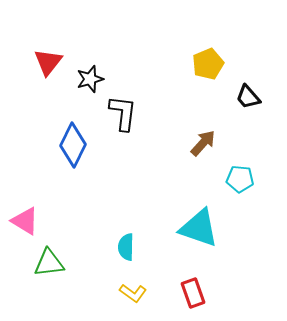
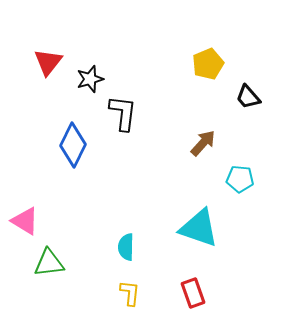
yellow L-shape: moved 3 px left; rotated 120 degrees counterclockwise
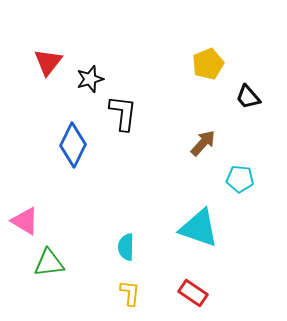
red rectangle: rotated 36 degrees counterclockwise
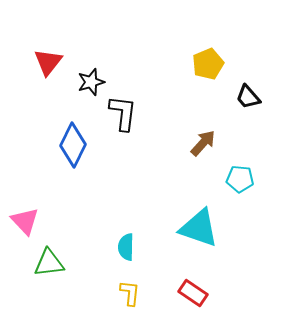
black star: moved 1 px right, 3 px down
pink triangle: rotated 16 degrees clockwise
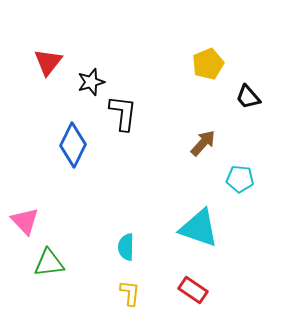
red rectangle: moved 3 px up
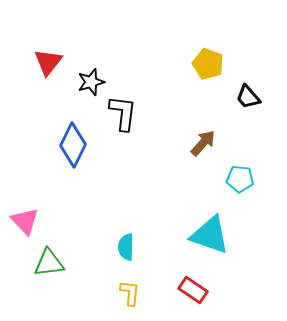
yellow pentagon: rotated 28 degrees counterclockwise
cyan triangle: moved 11 px right, 7 px down
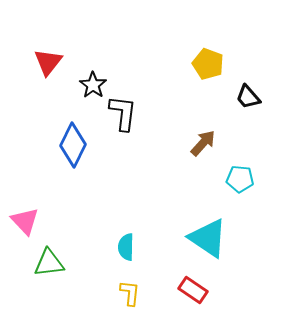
black star: moved 2 px right, 3 px down; rotated 20 degrees counterclockwise
cyan triangle: moved 2 px left, 3 px down; rotated 15 degrees clockwise
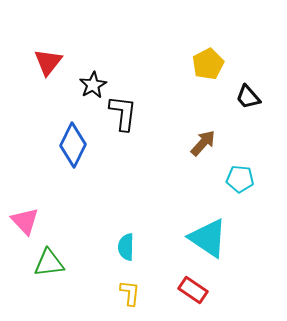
yellow pentagon: rotated 24 degrees clockwise
black star: rotated 8 degrees clockwise
